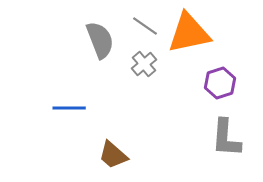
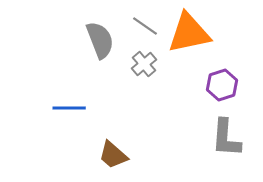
purple hexagon: moved 2 px right, 2 px down
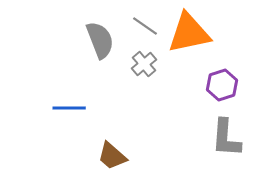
brown trapezoid: moved 1 px left, 1 px down
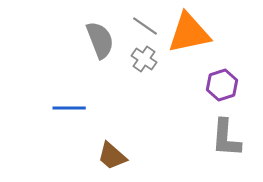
gray cross: moved 5 px up; rotated 15 degrees counterclockwise
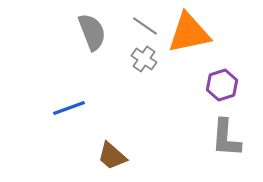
gray semicircle: moved 8 px left, 8 px up
blue line: rotated 20 degrees counterclockwise
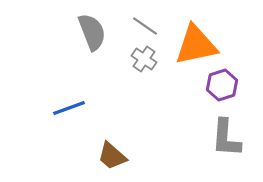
orange triangle: moved 7 px right, 12 px down
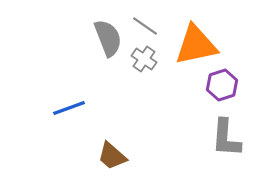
gray semicircle: moved 16 px right, 6 px down
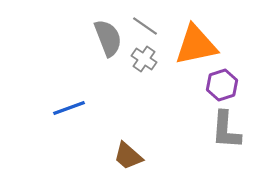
gray L-shape: moved 8 px up
brown trapezoid: moved 16 px right
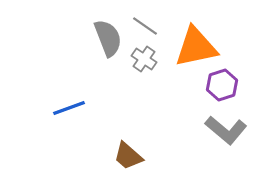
orange triangle: moved 2 px down
gray L-shape: rotated 54 degrees counterclockwise
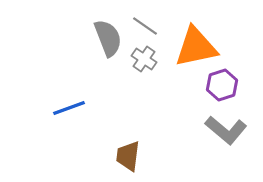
brown trapezoid: rotated 56 degrees clockwise
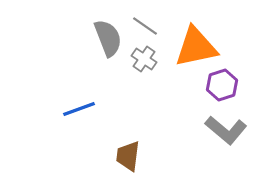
blue line: moved 10 px right, 1 px down
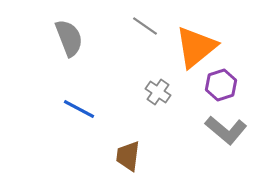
gray semicircle: moved 39 px left
orange triangle: rotated 27 degrees counterclockwise
gray cross: moved 14 px right, 33 px down
purple hexagon: moved 1 px left
blue line: rotated 48 degrees clockwise
